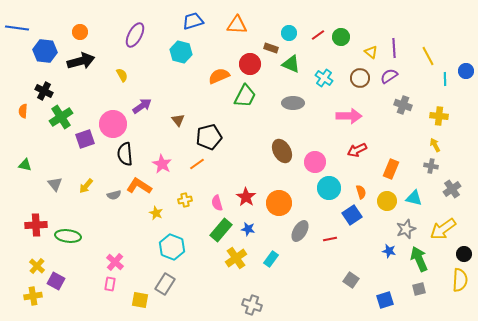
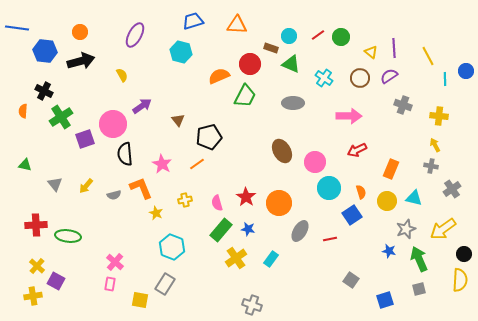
cyan circle at (289, 33): moved 3 px down
orange L-shape at (139, 186): moved 2 px right, 2 px down; rotated 35 degrees clockwise
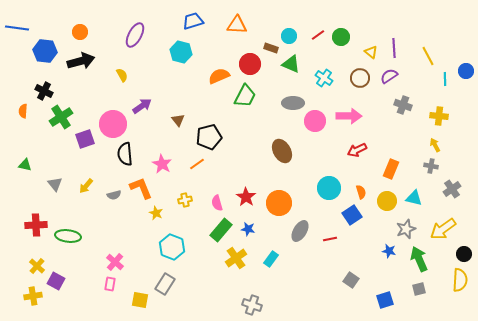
pink circle at (315, 162): moved 41 px up
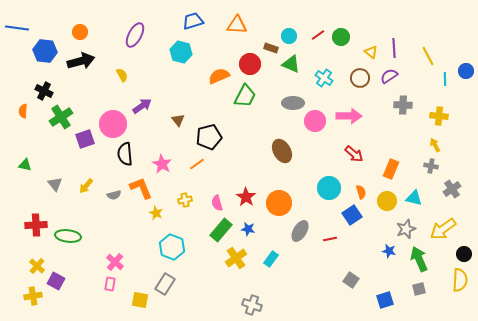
gray cross at (403, 105): rotated 18 degrees counterclockwise
red arrow at (357, 150): moved 3 px left, 4 px down; rotated 114 degrees counterclockwise
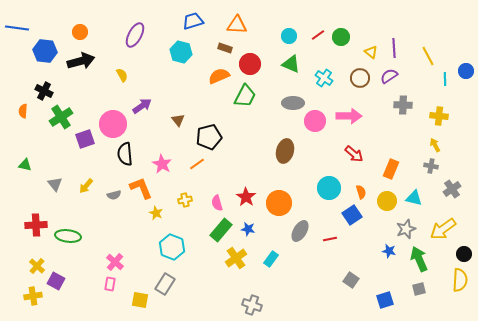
brown rectangle at (271, 48): moved 46 px left
brown ellipse at (282, 151): moved 3 px right; rotated 45 degrees clockwise
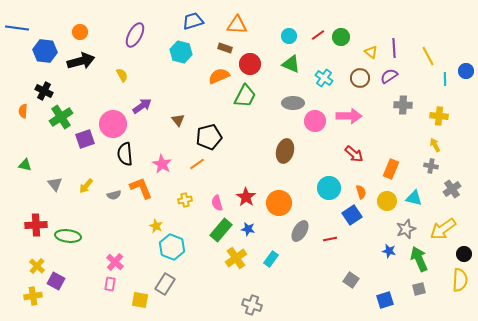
yellow star at (156, 213): moved 13 px down
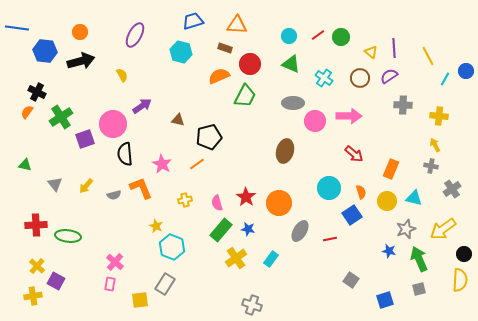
cyan line at (445, 79): rotated 32 degrees clockwise
black cross at (44, 91): moved 7 px left, 1 px down
orange semicircle at (23, 111): moved 4 px right, 1 px down; rotated 32 degrees clockwise
brown triangle at (178, 120): rotated 40 degrees counterclockwise
yellow square at (140, 300): rotated 18 degrees counterclockwise
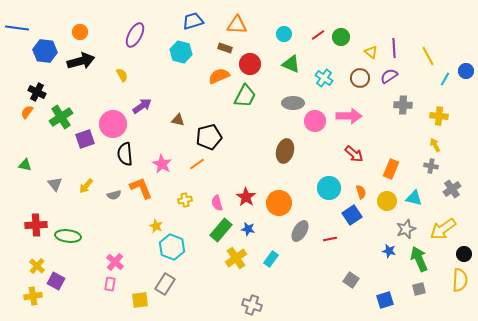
cyan circle at (289, 36): moved 5 px left, 2 px up
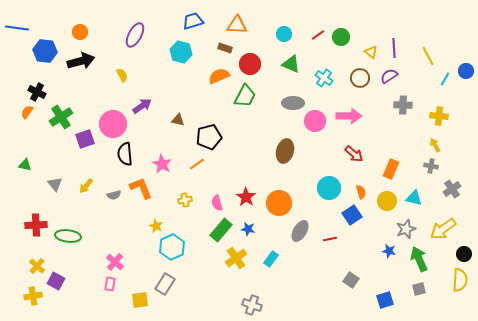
cyan hexagon at (172, 247): rotated 15 degrees clockwise
